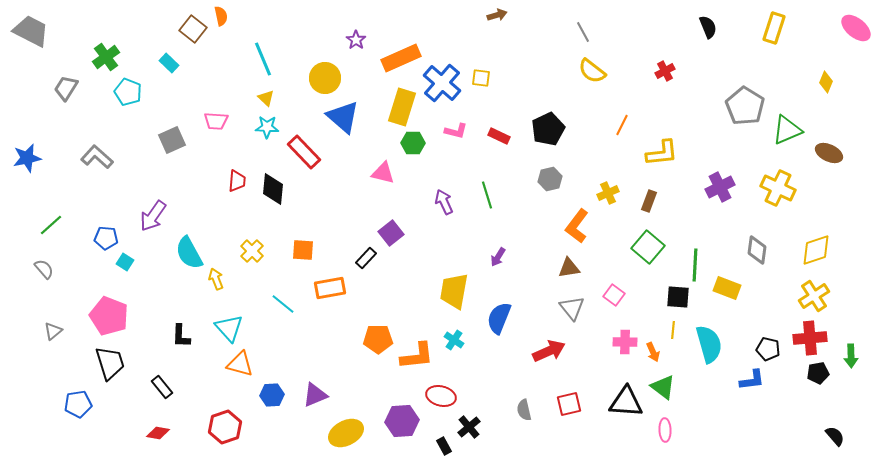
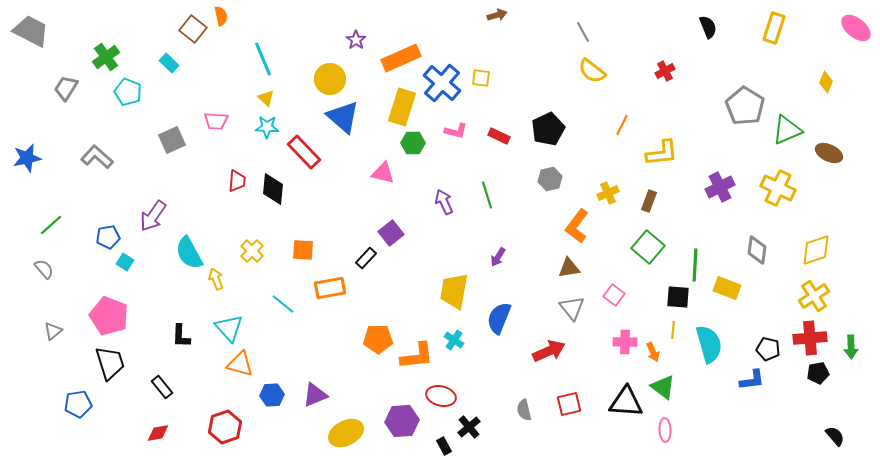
yellow circle at (325, 78): moved 5 px right, 1 px down
blue pentagon at (106, 238): moved 2 px right, 1 px up; rotated 15 degrees counterclockwise
green arrow at (851, 356): moved 9 px up
red diamond at (158, 433): rotated 20 degrees counterclockwise
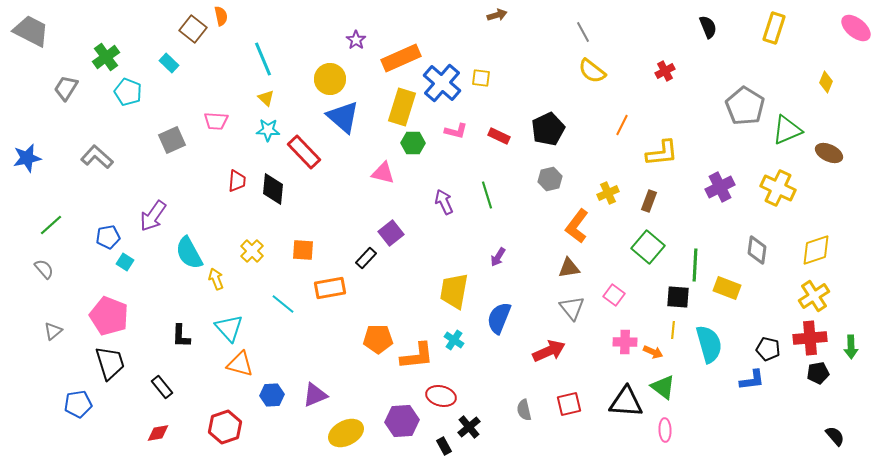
cyan star at (267, 127): moved 1 px right, 3 px down
orange arrow at (653, 352): rotated 42 degrees counterclockwise
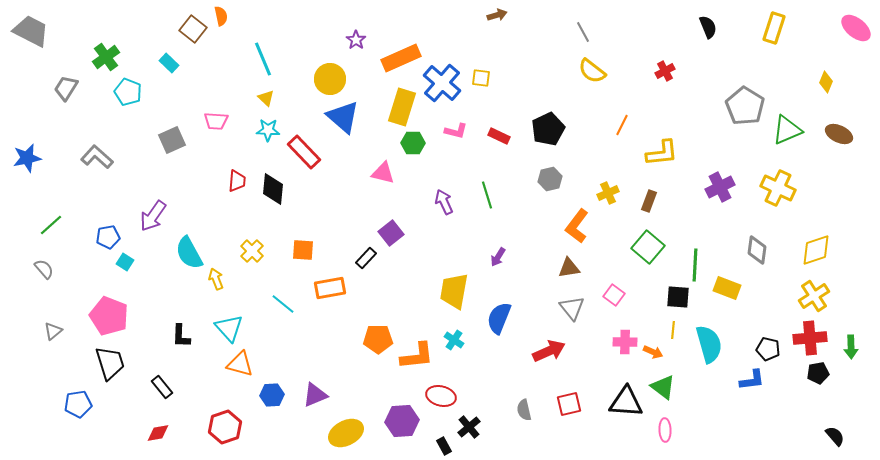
brown ellipse at (829, 153): moved 10 px right, 19 px up
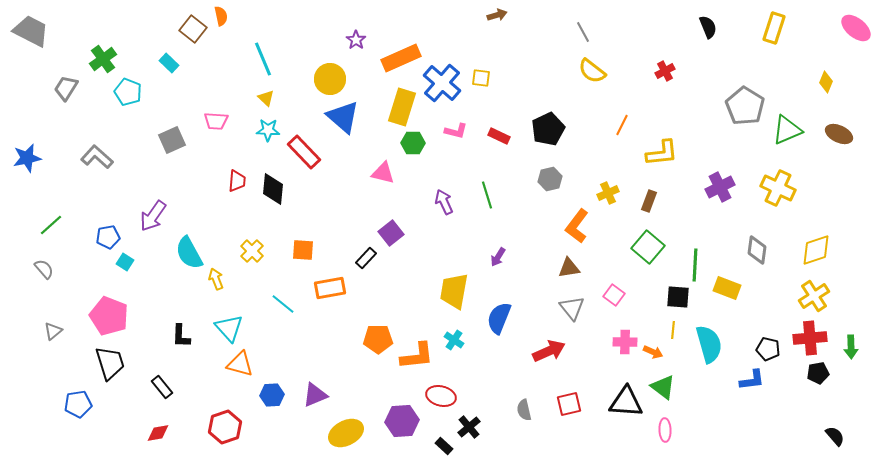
green cross at (106, 57): moved 3 px left, 2 px down
black rectangle at (444, 446): rotated 18 degrees counterclockwise
